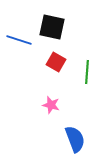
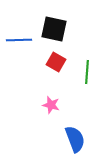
black square: moved 2 px right, 2 px down
blue line: rotated 20 degrees counterclockwise
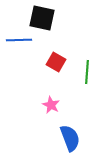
black square: moved 12 px left, 11 px up
pink star: rotated 12 degrees clockwise
blue semicircle: moved 5 px left, 1 px up
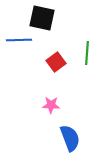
red square: rotated 24 degrees clockwise
green line: moved 19 px up
pink star: rotated 24 degrees counterclockwise
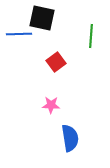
blue line: moved 6 px up
green line: moved 4 px right, 17 px up
blue semicircle: rotated 12 degrees clockwise
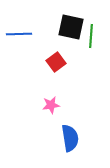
black square: moved 29 px right, 9 px down
pink star: rotated 12 degrees counterclockwise
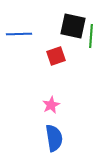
black square: moved 2 px right, 1 px up
red square: moved 6 px up; rotated 18 degrees clockwise
pink star: rotated 18 degrees counterclockwise
blue semicircle: moved 16 px left
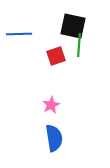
green line: moved 12 px left, 9 px down
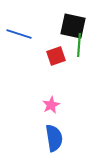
blue line: rotated 20 degrees clockwise
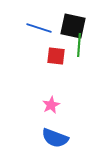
blue line: moved 20 px right, 6 px up
red square: rotated 24 degrees clockwise
blue semicircle: moved 1 px right; rotated 120 degrees clockwise
